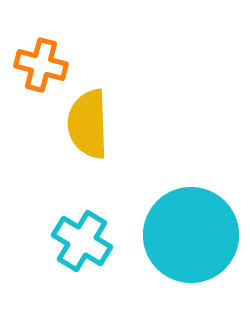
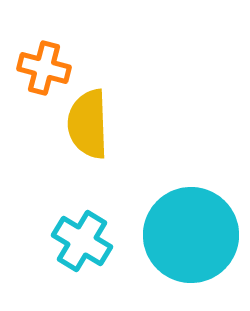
orange cross: moved 3 px right, 3 px down
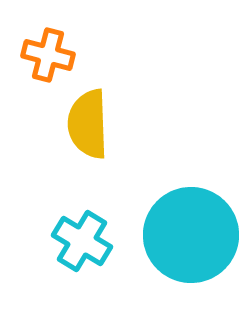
orange cross: moved 4 px right, 13 px up
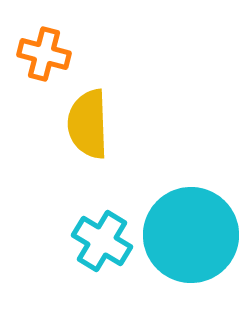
orange cross: moved 4 px left, 1 px up
cyan cross: moved 20 px right
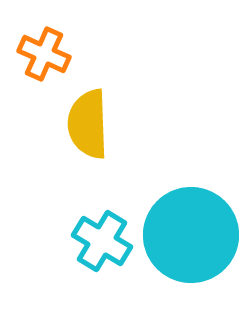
orange cross: rotated 9 degrees clockwise
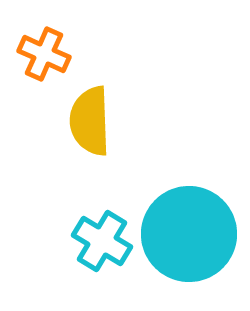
yellow semicircle: moved 2 px right, 3 px up
cyan circle: moved 2 px left, 1 px up
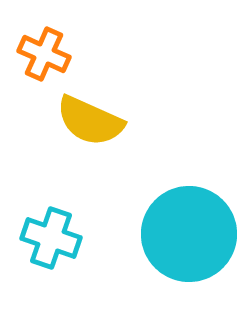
yellow semicircle: rotated 64 degrees counterclockwise
cyan cross: moved 51 px left, 3 px up; rotated 12 degrees counterclockwise
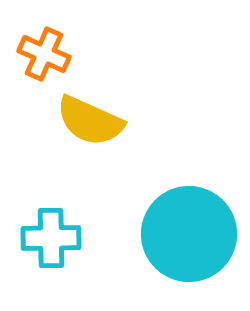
cyan cross: rotated 20 degrees counterclockwise
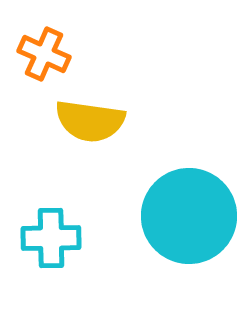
yellow semicircle: rotated 16 degrees counterclockwise
cyan circle: moved 18 px up
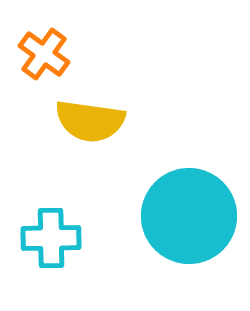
orange cross: rotated 12 degrees clockwise
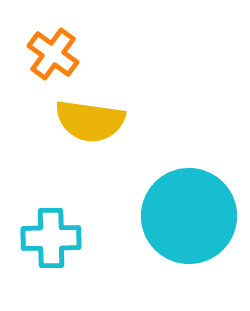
orange cross: moved 9 px right
